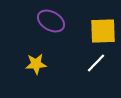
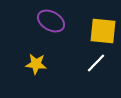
yellow square: rotated 8 degrees clockwise
yellow star: rotated 10 degrees clockwise
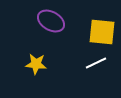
yellow square: moved 1 px left, 1 px down
white line: rotated 20 degrees clockwise
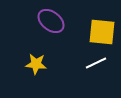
purple ellipse: rotated 8 degrees clockwise
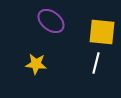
white line: rotated 50 degrees counterclockwise
